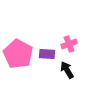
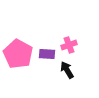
pink cross: moved 1 px down
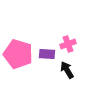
pink cross: moved 1 px left, 1 px up
pink pentagon: rotated 12 degrees counterclockwise
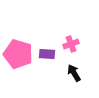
pink cross: moved 3 px right
black arrow: moved 7 px right, 3 px down
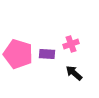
black arrow: rotated 18 degrees counterclockwise
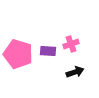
purple rectangle: moved 1 px right, 3 px up
black arrow: moved 1 px right, 1 px up; rotated 120 degrees clockwise
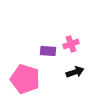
pink pentagon: moved 7 px right, 25 px down
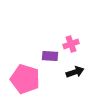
purple rectangle: moved 2 px right, 5 px down
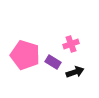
purple rectangle: moved 3 px right, 6 px down; rotated 28 degrees clockwise
pink pentagon: moved 24 px up
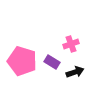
pink pentagon: moved 3 px left, 6 px down
purple rectangle: moved 1 px left
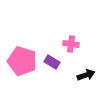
pink cross: rotated 28 degrees clockwise
black arrow: moved 11 px right, 3 px down
